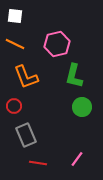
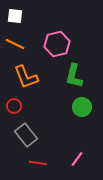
gray rectangle: rotated 15 degrees counterclockwise
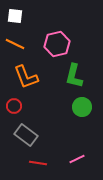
gray rectangle: rotated 15 degrees counterclockwise
pink line: rotated 28 degrees clockwise
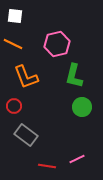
orange line: moved 2 px left
red line: moved 9 px right, 3 px down
